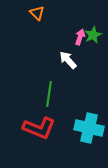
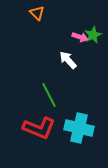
pink arrow: rotated 91 degrees clockwise
green line: moved 1 px down; rotated 35 degrees counterclockwise
cyan cross: moved 10 px left
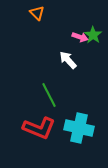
green star: rotated 12 degrees counterclockwise
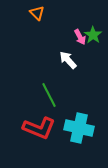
pink arrow: rotated 42 degrees clockwise
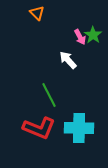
cyan cross: rotated 12 degrees counterclockwise
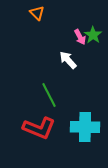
cyan cross: moved 6 px right, 1 px up
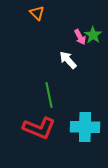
green line: rotated 15 degrees clockwise
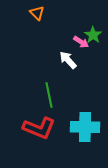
pink arrow: moved 1 px right, 5 px down; rotated 28 degrees counterclockwise
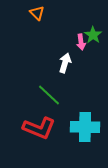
pink arrow: rotated 49 degrees clockwise
white arrow: moved 3 px left, 3 px down; rotated 60 degrees clockwise
green line: rotated 35 degrees counterclockwise
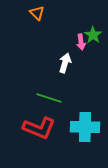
green line: moved 3 px down; rotated 25 degrees counterclockwise
